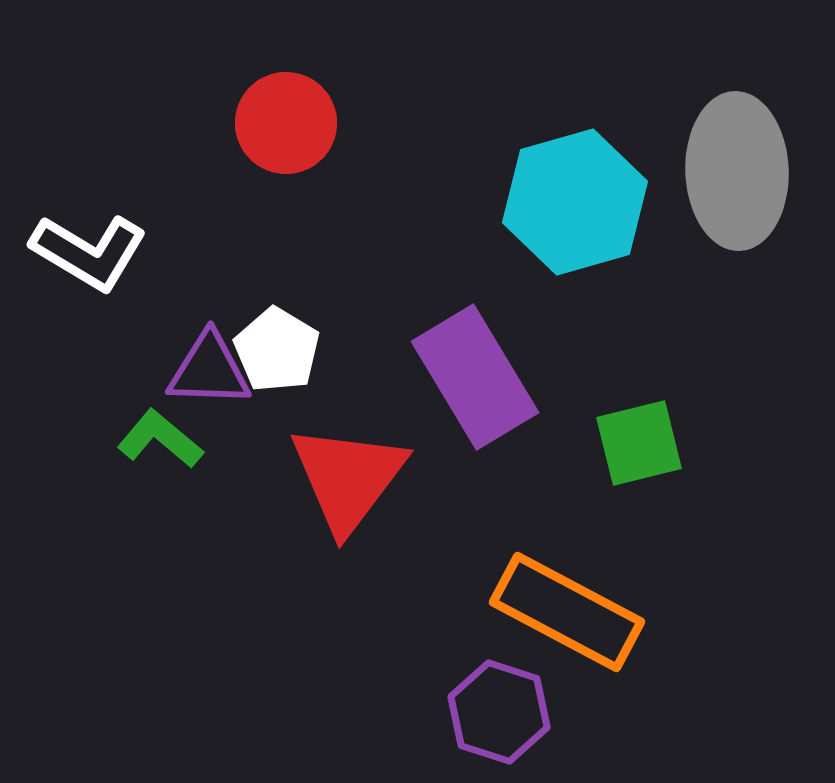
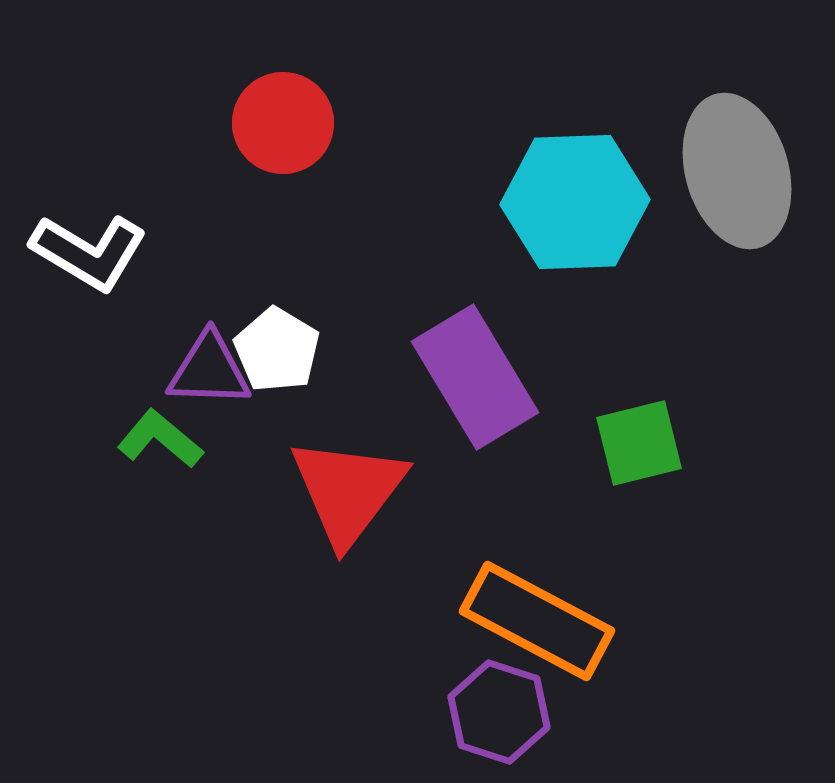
red circle: moved 3 px left
gray ellipse: rotated 14 degrees counterclockwise
cyan hexagon: rotated 14 degrees clockwise
red triangle: moved 13 px down
orange rectangle: moved 30 px left, 9 px down
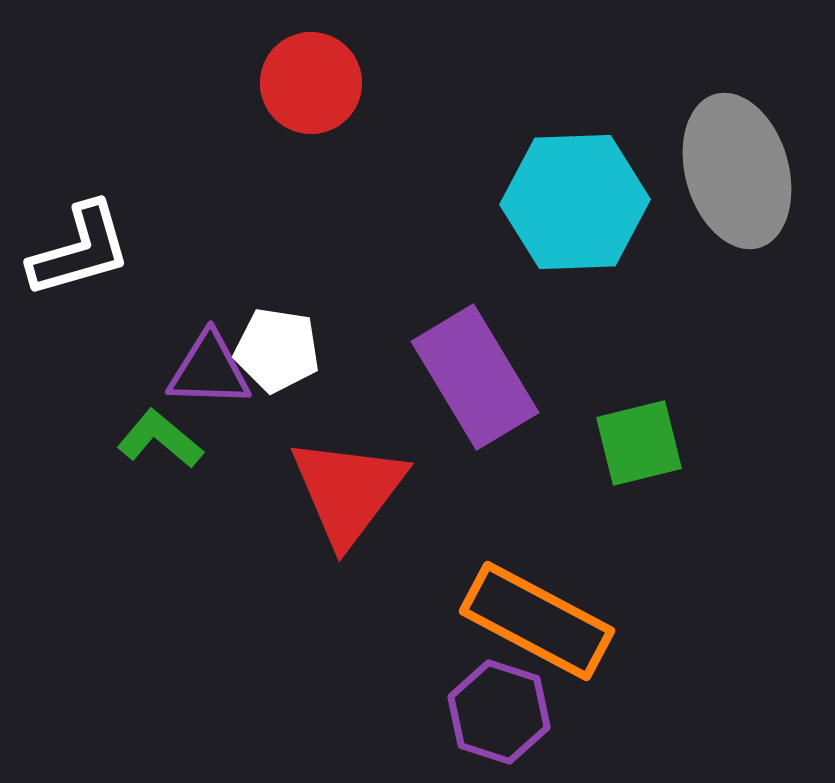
red circle: moved 28 px right, 40 px up
white L-shape: moved 9 px left, 2 px up; rotated 47 degrees counterclockwise
white pentagon: rotated 22 degrees counterclockwise
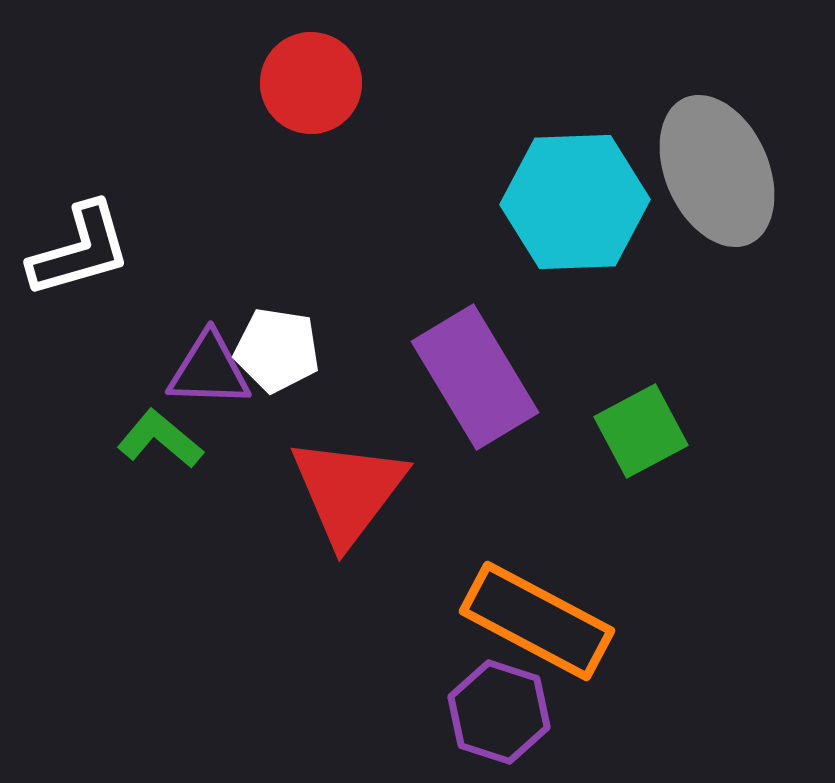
gray ellipse: moved 20 px left; rotated 8 degrees counterclockwise
green square: moved 2 px right, 12 px up; rotated 14 degrees counterclockwise
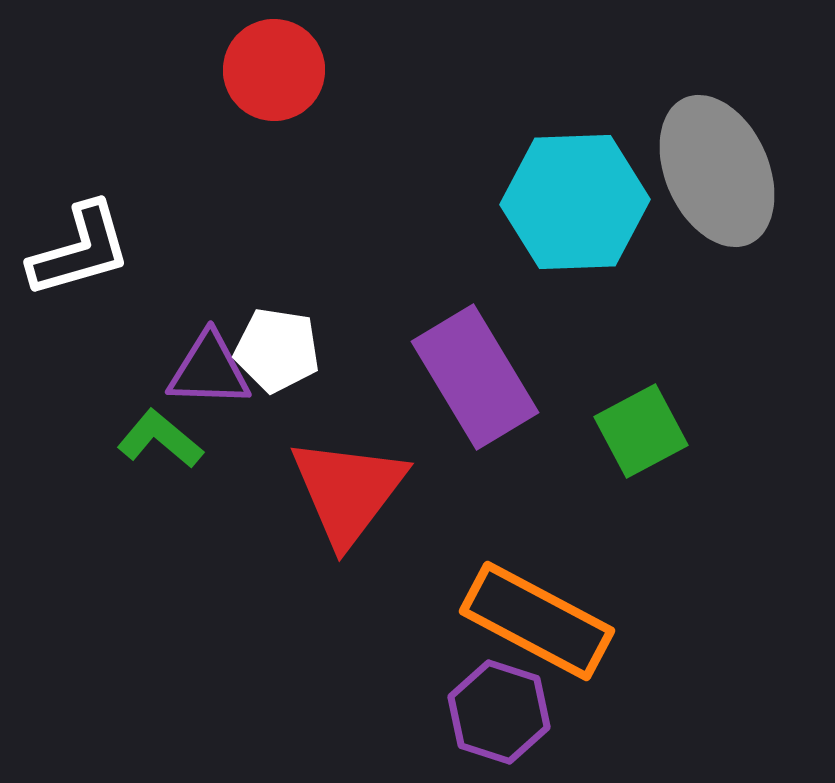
red circle: moved 37 px left, 13 px up
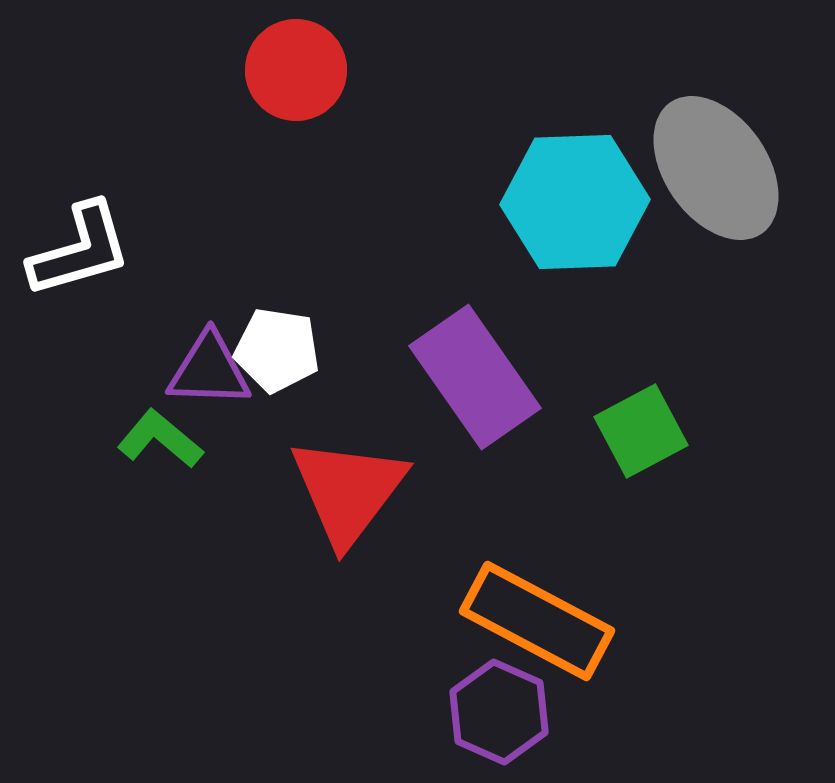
red circle: moved 22 px right
gray ellipse: moved 1 px left, 3 px up; rotated 11 degrees counterclockwise
purple rectangle: rotated 4 degrees counterclockwise
purple hexagon: rotated 6 degrees clockwise
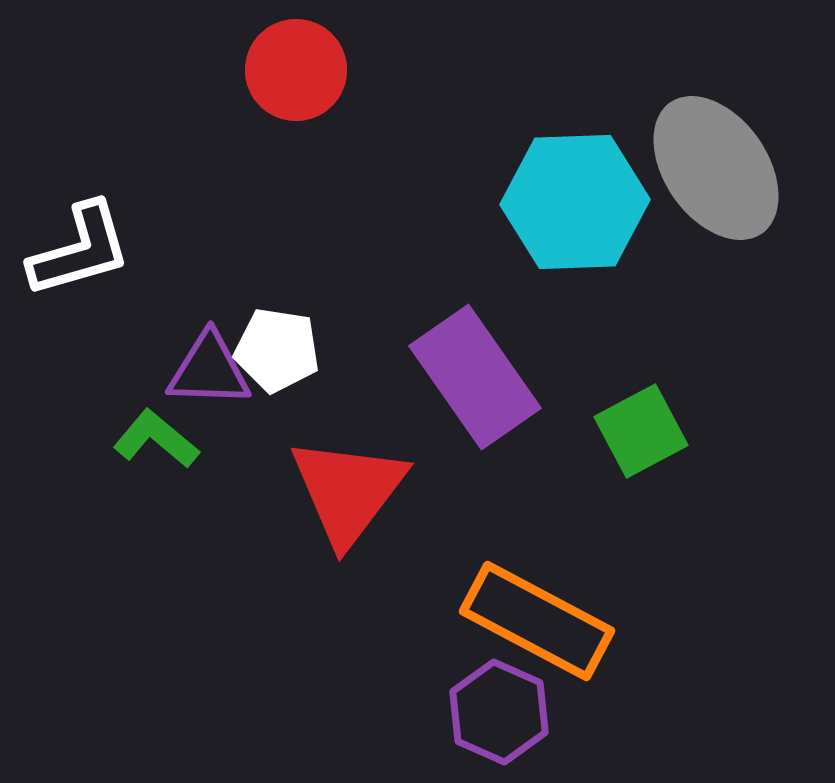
green L-shape: moved 4 px left
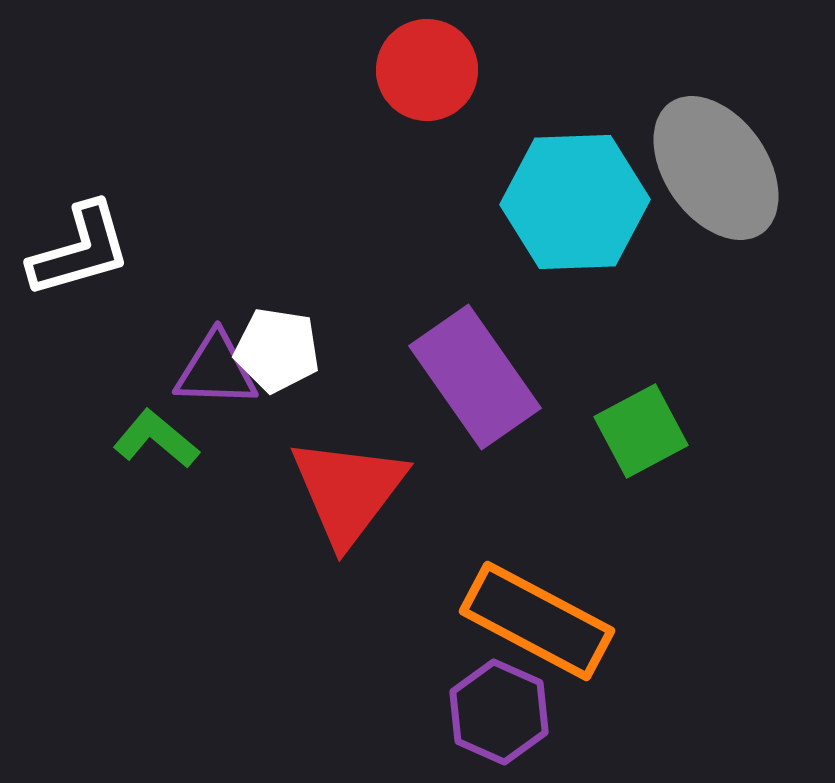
red circle: moved 131 px right
purple triangle: moved 7 px right
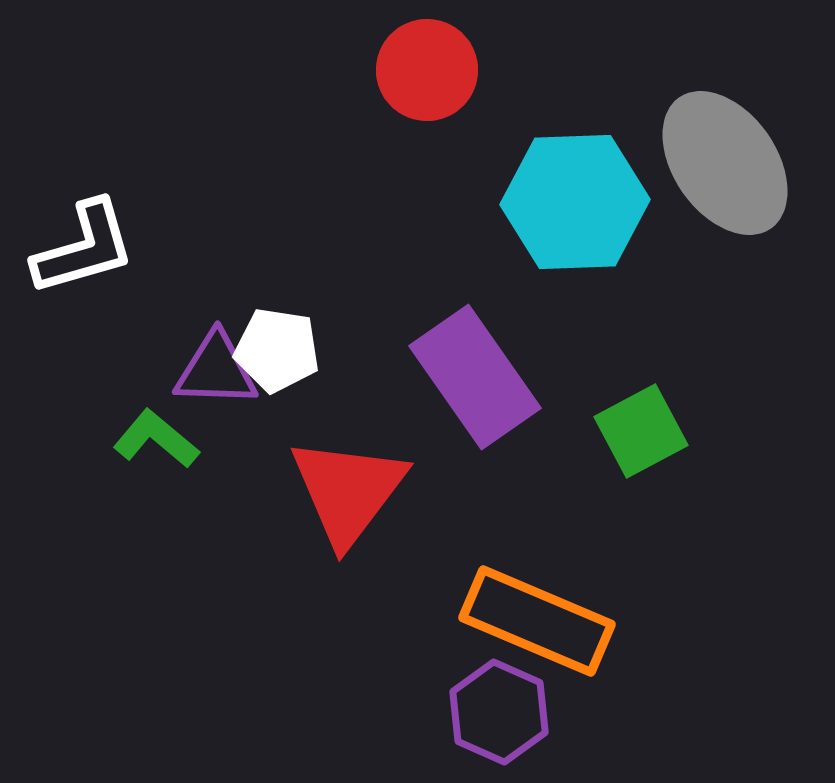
gray ellipse: moved 9 px right, 5 px up
white L-shape: moved 4 px right, 2 px up
orange rectangle: rotated 5 degrees counterclockwise
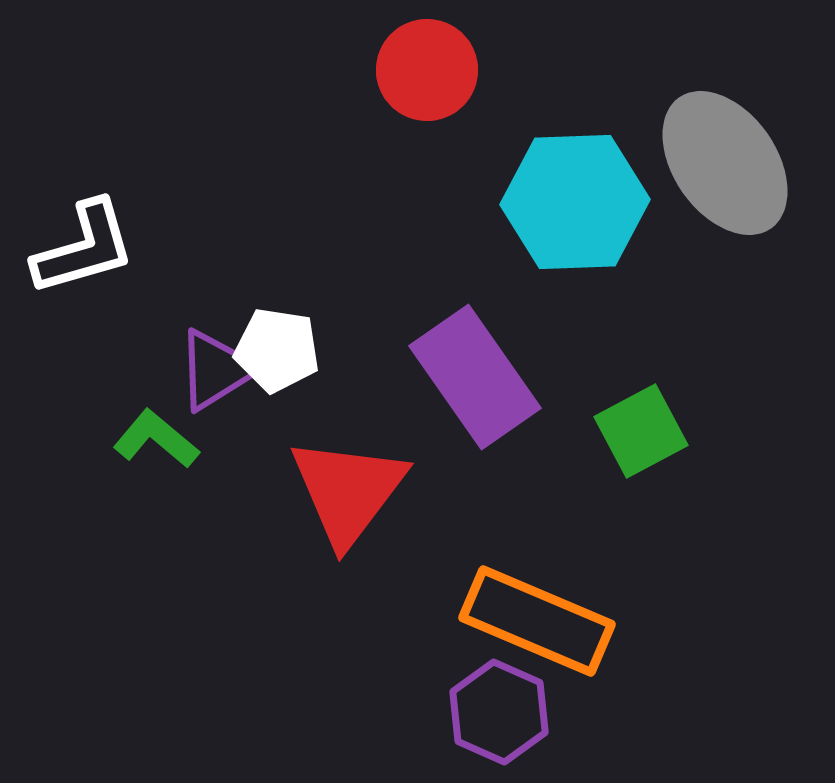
purple triangle: rotated 34 degrees counterclockwise
